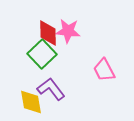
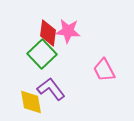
red diamond: rotated 8 degrees clockwise
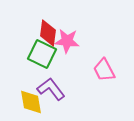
pink star: moved 1 px left, 10 px down
green square: rotated 20 degrees counterclockwise
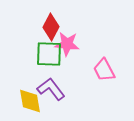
red diamond: moved 3 px right, 6 px up; rotated 20 degrees clockwise
pink star: moved 3 px down
green square: moved 7 px right; rotated 24 degrees counterclockwise
yellow diamond: moved 1 px left, 1 px up
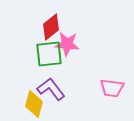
red diamond: rotated 24 degrees clockwise
green square: rotated 8 degrees counterclockwise
pink trapezoid: moved 8 px right, 18 px down; rotated 55 degrees counterclockwise
yellow diamond: moved 4 px right, 3 px down; rotated 24 degrees clockwise
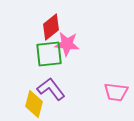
pink trapezoid: moved 4 px right, 4 px down
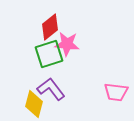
red diamond: moved 1 px left
green square: rotated 12 degrees counterclockwise
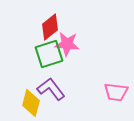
yellow diamond: moved 3 px left, 1 px up
